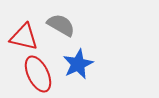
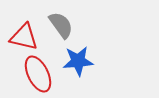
gray semicircle: rotated 24 degrees clockwise
blue star: moved 3 px up; rotated 20 degrees clockwise
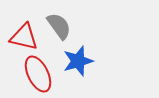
gray semicircle: moved 2 px left, 1 px down
blue star: rotated 12 degrees counterclockwise
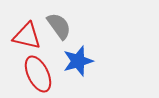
red triangle: moved 3 px right, 1 px up
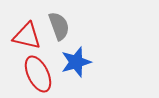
gray semicircle: rotated 16 degrees clockwise
blue star: moved 2 px left, 1 px down
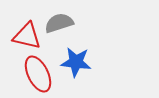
gray semicircle: moved 3 px up; rotated 88 degrees counterclockwise
blue star: rotated 24 degrees clockwise
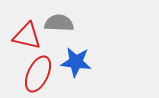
gray semicircle: rotated 20 degrees clockwise
red ellipse: rotated 51 degrees clockwise
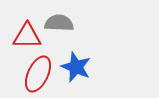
red triangle: rotated 12 degrees counterclockwise
blue star: moved 5 px down; rotated 16 degrees clockwise
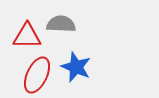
gray semicircle: moved 2 px right, 1 px down
red ellipse: moved 1 px left, 1 px down
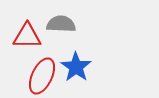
blue star: rotated 12 degrees clockwise
red ellipse: moved 5 px right, 1 px down
